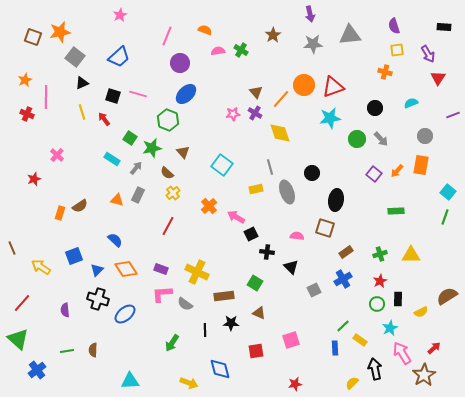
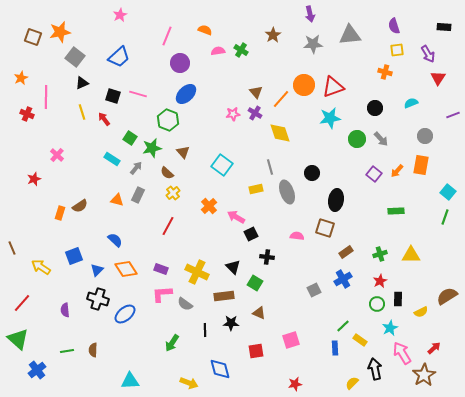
orange star at (25, 80): moved 4 px left, 2 px up
black cross at (267, 252): moved 5 px down
black triangle at (291, 267): moved 58 px left
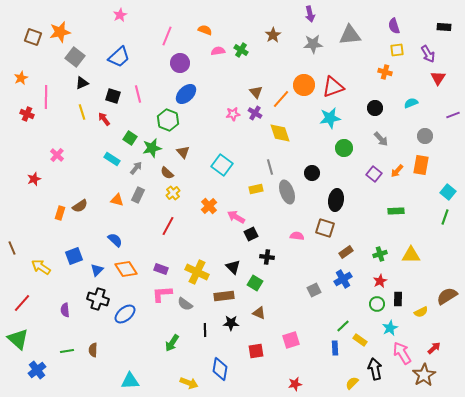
pink line at (138, 94): rotated 60 degrees clockwise
green circle at (357, 139): moved 13 px left, 9 px down
blue diamond at (220, 369): rotated 25 degrees clockwise
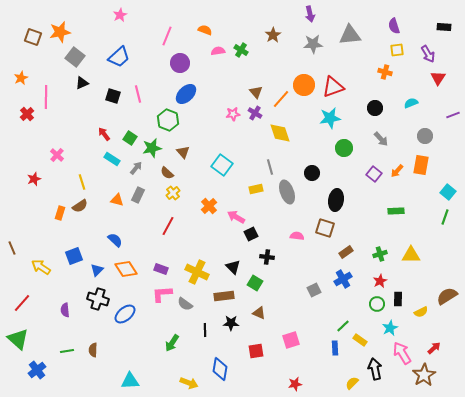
yellow line at (82, 112): moved 70 px down
red cross at (27, 114): rotated 24 degrees clockwise
red arrow at (104, 119): moved 15 px down
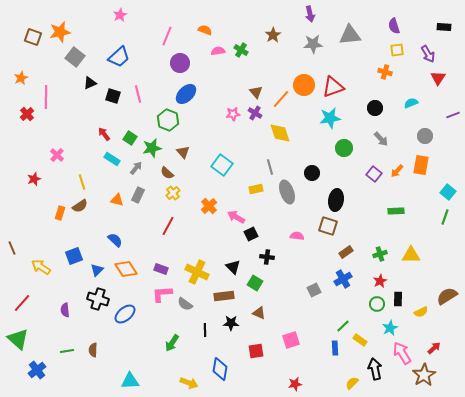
black triangle at (82, 83): moved 8 px right
brown square at (325, 228): moved 3 px right, 2 px up
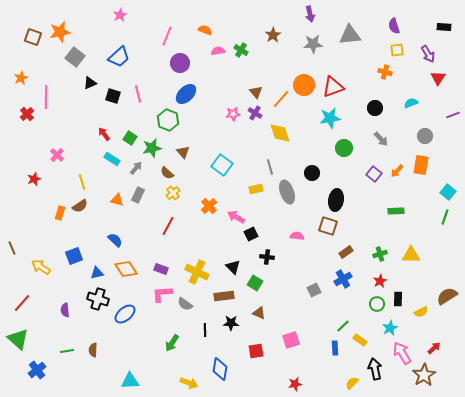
blue triangle at (97, 270): moved 3 px down; rotated 32 degrees clockwise
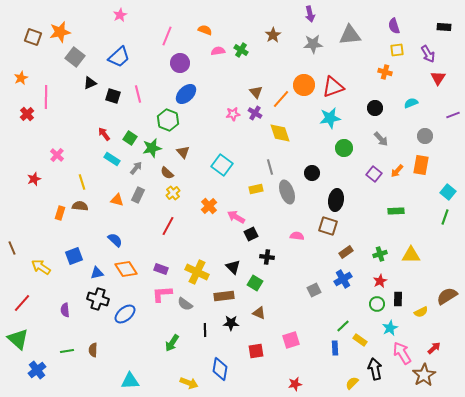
brown semicircle at (80, 206): rotated 140 degrees counterclockwise
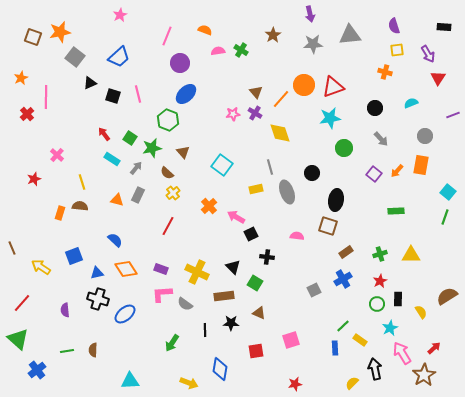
yellow semicircle at (421, 312): rotated 96 degrees counterclockwise
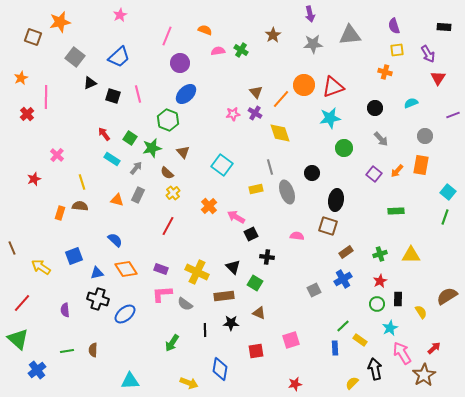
orange star at (60, 32): moved 10 px up
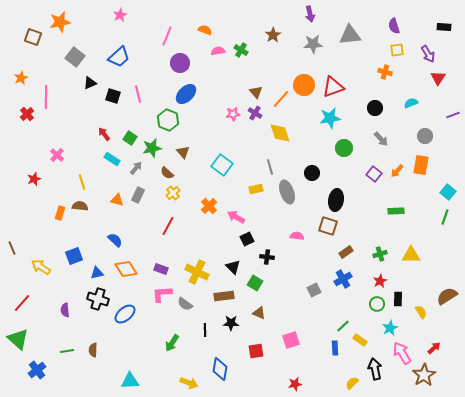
black square at (251, 234): moved 4 px left, 5 px down
